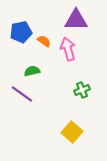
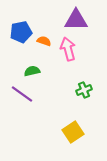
orange semicircle: rotated 16 degrees counterclockwise
green cross: moved 2 px right
yellow square: moved 1 px right; rotated 15 degrees clockwise
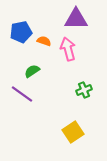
purple triangle: moved 1 px up
green semicircle: rotated 21 degrees counterclockwise
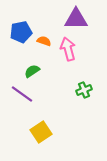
yellow square: moved 32 px left
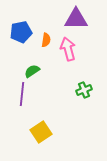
orange semicircle: moved 2 px right, 1 px up; rotated 80 degrees clockwise
purple line: rotated 60 degrees clockwise
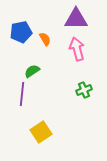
orange semicircle: moved 1 px left, 1 px up; rotated 40 degrees counterclockwise
pink arrow: moved 9 px right
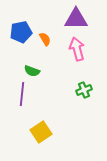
green semicircle: rotated 126 degrees counterclockwise
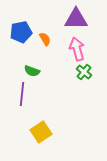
green cross: moved 18 px up; rotated 28 degrees counterclockwise
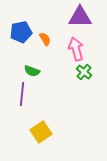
purple triangle: moved 4 px right, 2 px up
pink arrow: moved 1 px left
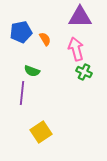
green cross: rotated 14 degrees counterclockwise
purple line: moved 1 px up
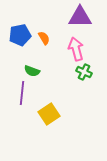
blue pentagon: moved 1 px left, 3 px down
orange semicircle: moved 1 px left, 1 px up
yellow square: moved 8 px right, 18 px up
